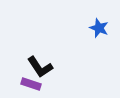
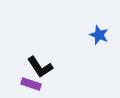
blue star: moved 7 px down
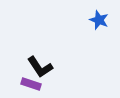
blue star: moved 15 px up
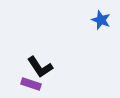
blue star: moved 2 px right
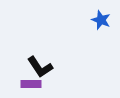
purple rectangle: rotated 18 degrees counterclockwise
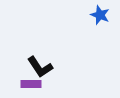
blue star: moved 1 px left, 5 px up
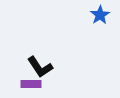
blue star: rotated 18 degrees clockwise
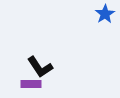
blue star: moved 5 px right, 1 px up
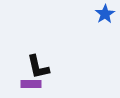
black L-shape: moved 2 px left; rotated 20 degrees clockwise
